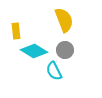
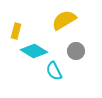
yellow semicircle: rotated 100 degrees counterclockwise
yellow rectangle: rotated 21 degrees clockwise
gray circle: moved 11 px right, 1 px down
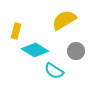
cyan diamond: moved 1 px right, 1 px up
cyan semicircle: rotated 30 degrees counterclockwise
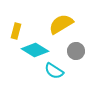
yellow semicircle: moved 3 px left, 4 px down
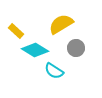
yellow rectangle: rotated 63 degrees counterclockwise
gray circle: moved 3 px up
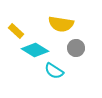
yellow semicircle: rotated 140 degrees counterclockwise
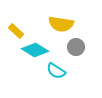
gray circle: moved 1 px up
cyan semicircle: moved 2 px right
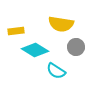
yellow rectangle: rotated 49 degrees counterclockwise
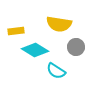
yellow semicircle: moved 2 px left
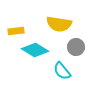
cyan semicircle: moved 6 px right; rotated 18 degrees clockwise
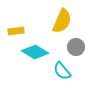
yellow semicircle: moved 3 px right, 3 px up; rotated 75 degrees counterclockwise
cyan diamond: moved 2 px down
